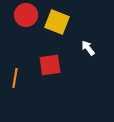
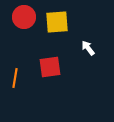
red circle: moved 2 px left, 2 px down
yellow square: rotated 25 degrees counterclockwise
red square: moved 2 px down
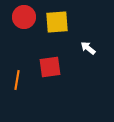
white arrow: rotated 14 degrees counterclockwise
orange line: moved 2 px right, 2 px down
